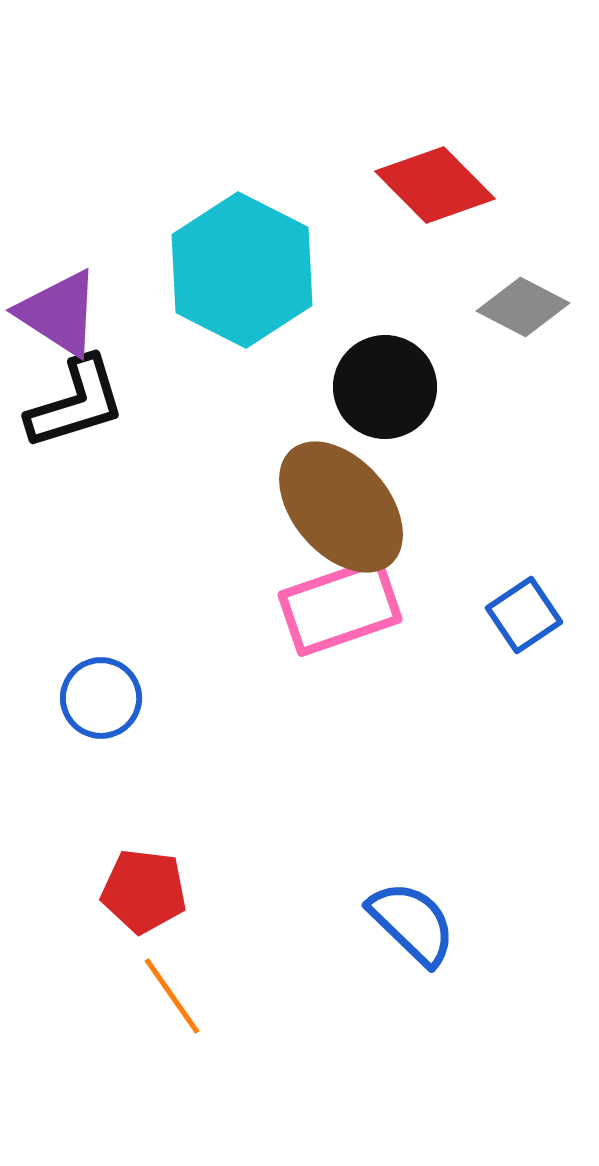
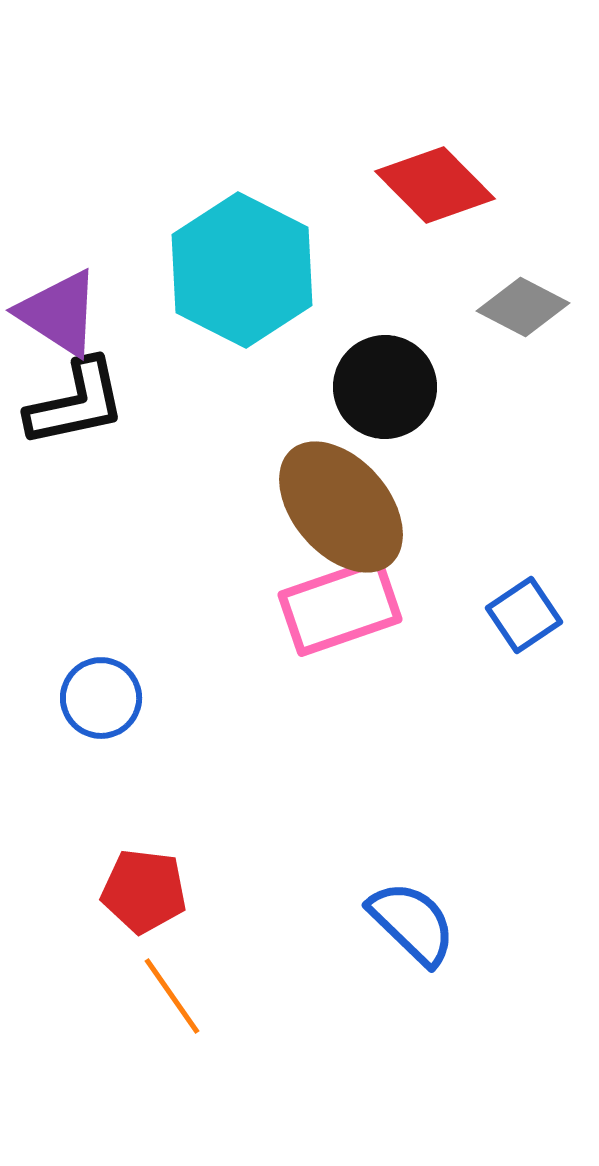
black L-shape: rotated 5 degrees clockwise
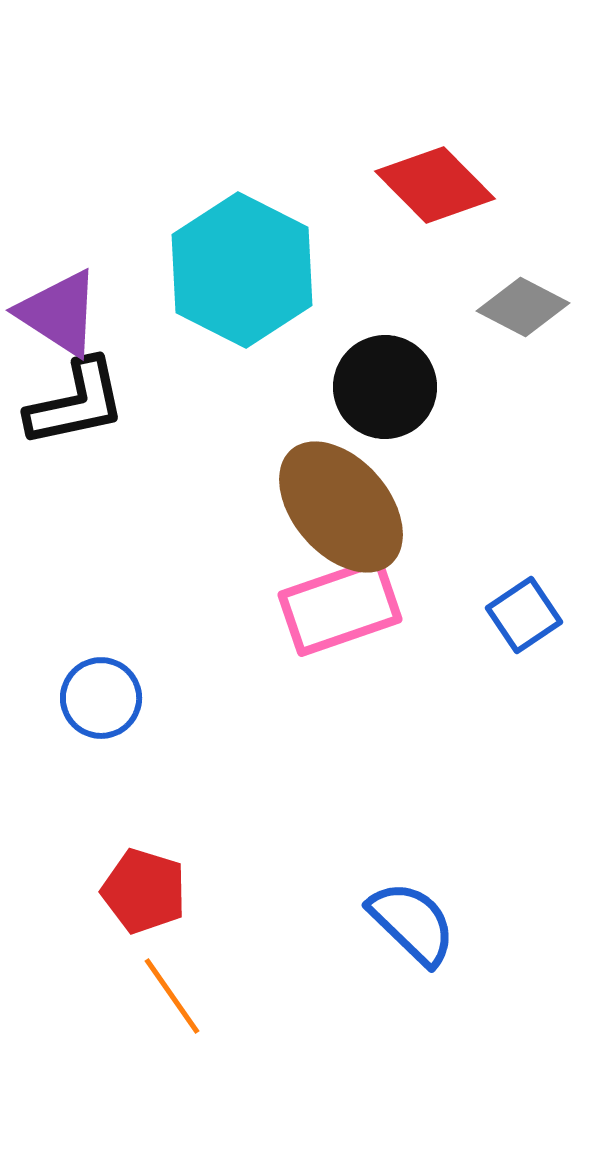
red pentagon: rotated 10 degrees clockwise
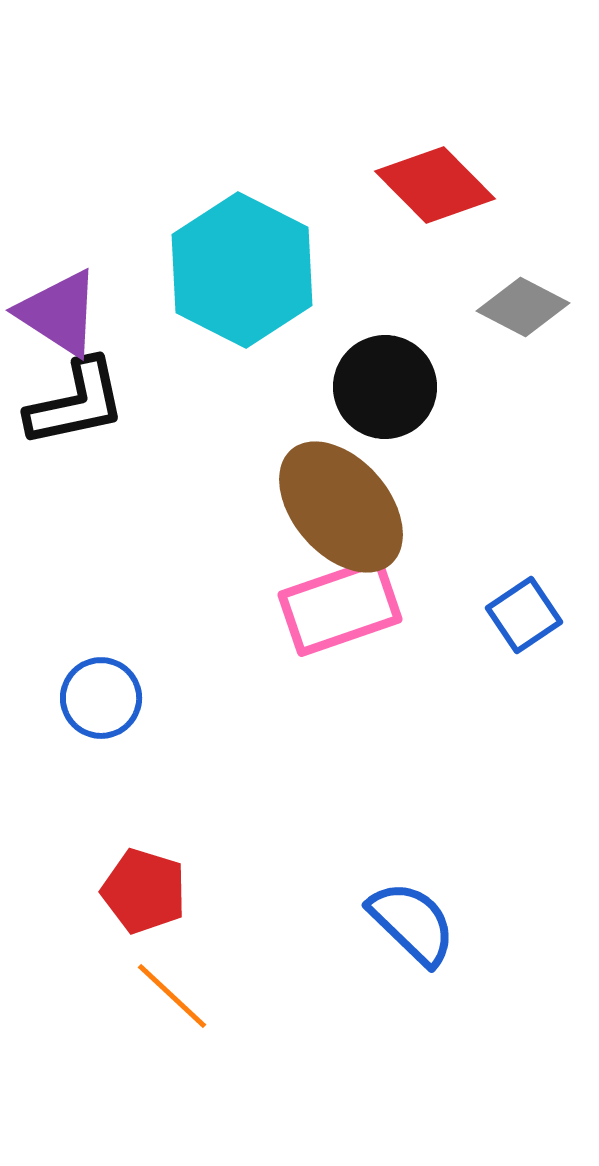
orange line: rotated 12 degrees counterclockwise
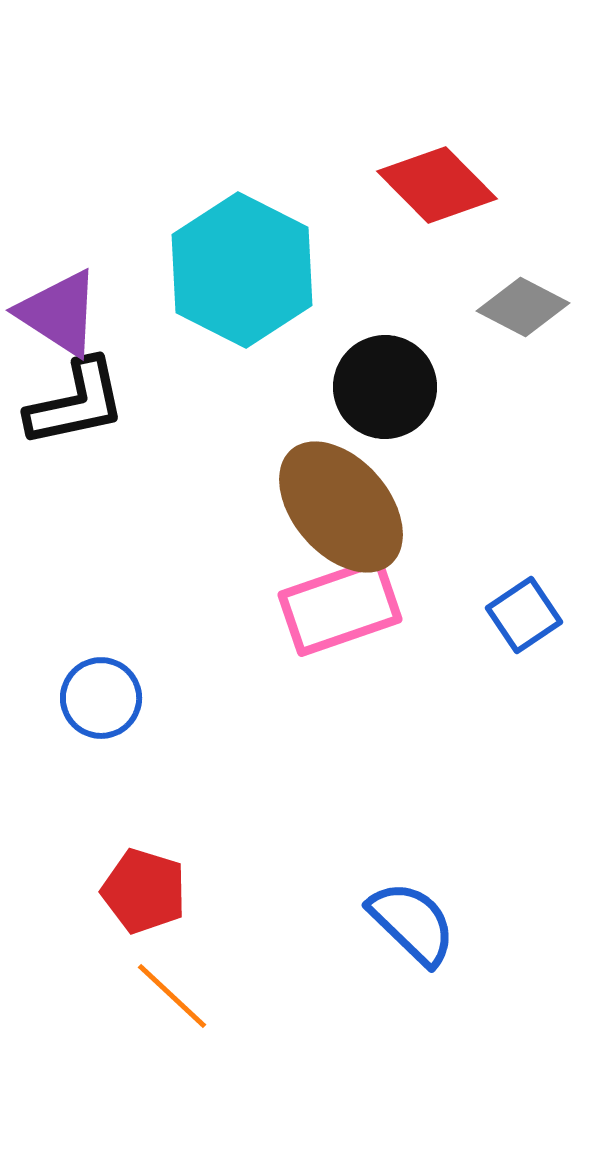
red diamond: moved 2 px right
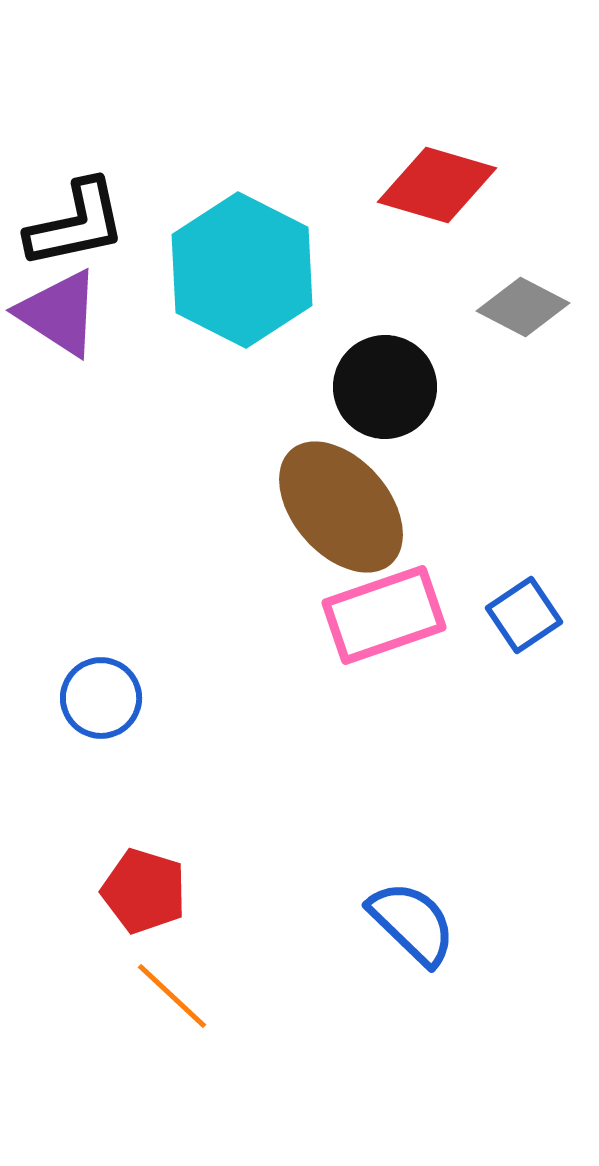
red diamond: rotated 29 degrees counterclockwise
black L-shape: moved 179 px up
pink rectangle: moved 44 px right, 8 px down
